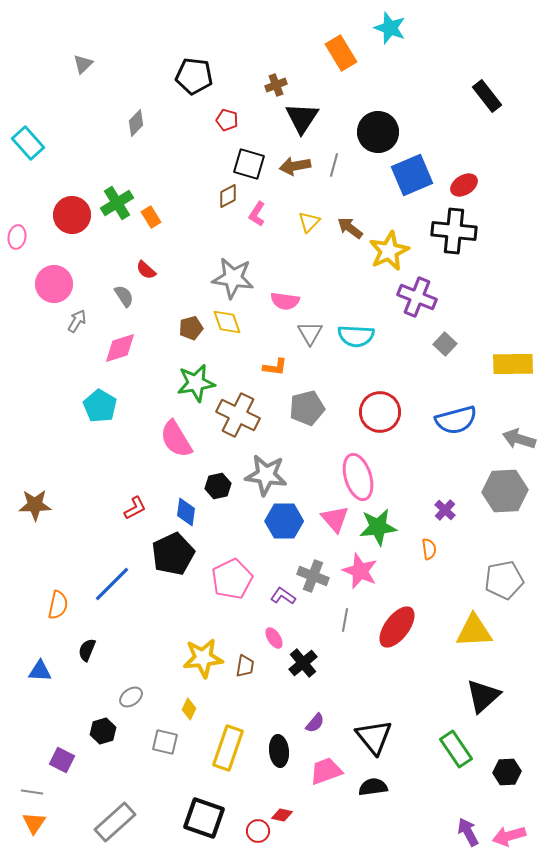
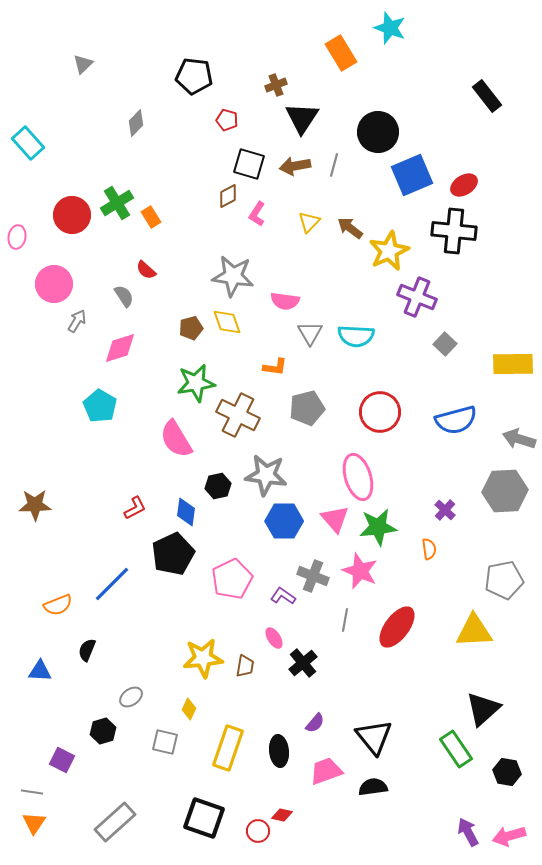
gray star at (233, 278): moved 2 px up
orange semicircle at (58, 605): rotated 56 degrees clockwise
black triangle at (483, 696): moved 13 px down
black hexagon at (507, 772): rotated 12 degrees clockwise
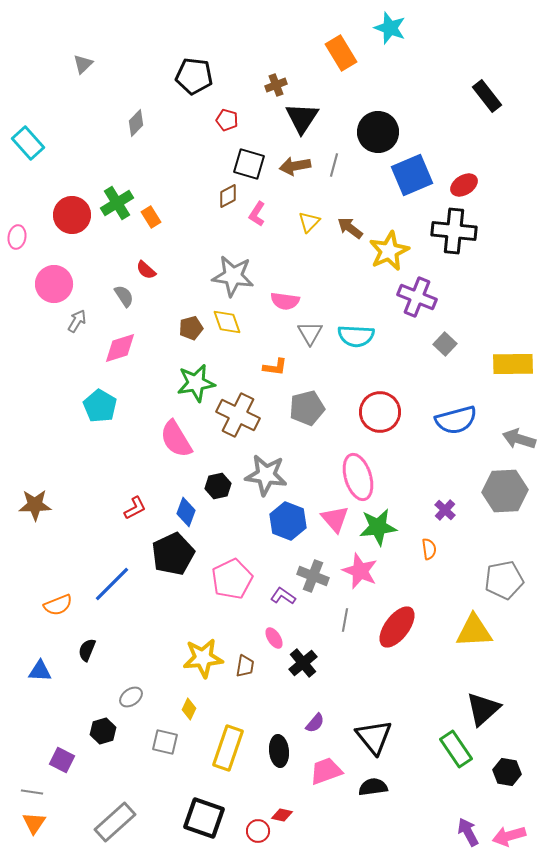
blue diamond at (186, 512): rotated 12 degrees clockwise
blue hexagon at (284, 521): moved 4 px right; rotated 21 degrees clockwise
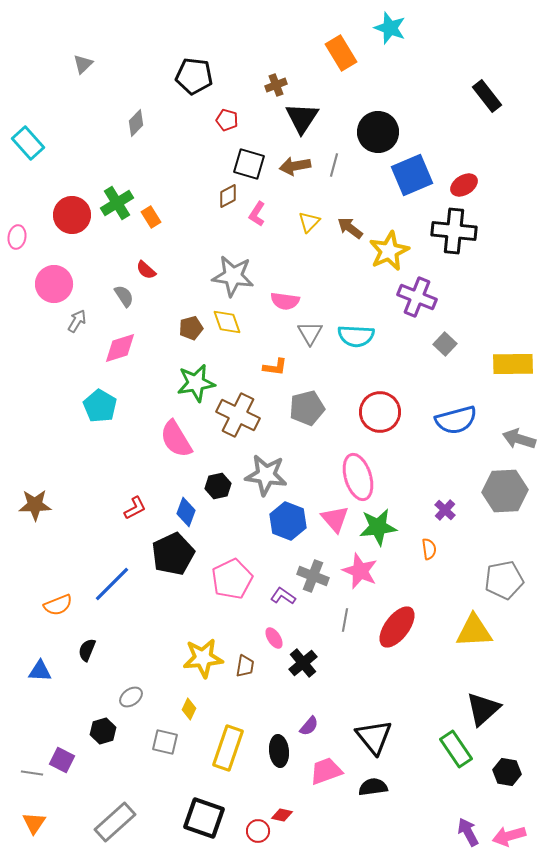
purple semicircle at (315, 723): moved 6 px left, 3 px down
gray line at (32, 792): moved 19 px up
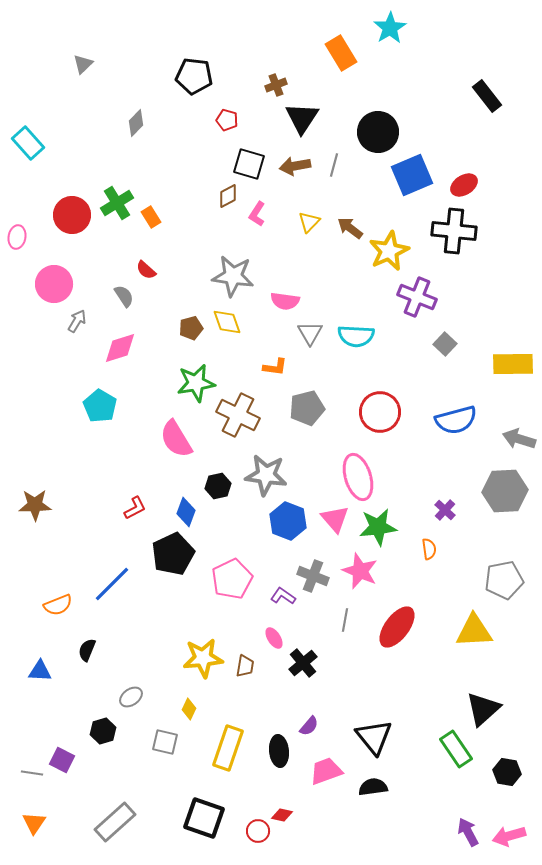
cyan star at (390, 28): rotated 20 degrees clockwise
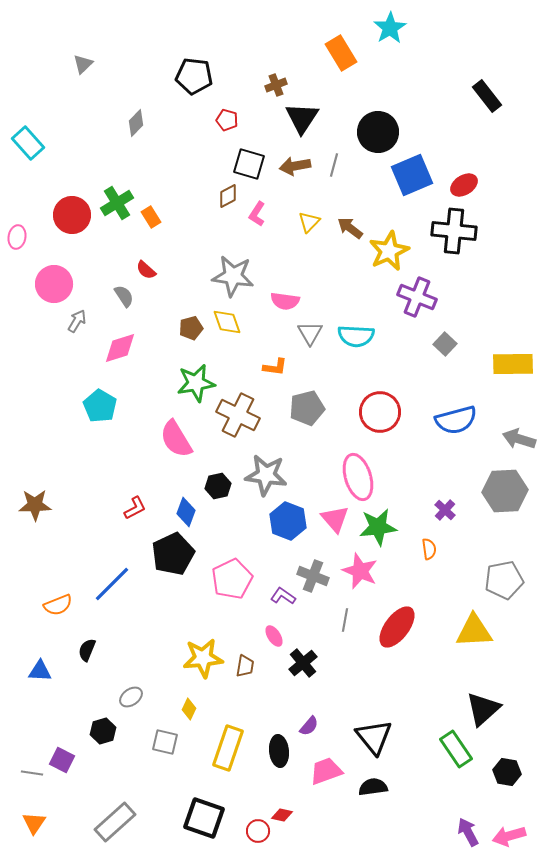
pink ellipse at (274, 638): moved 2 px up
